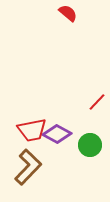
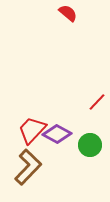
red trapezoid: rotated 144 degrees clockwise
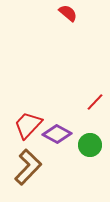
red line: moved 2 px left
red trapezoid: moved 4 px left, 5 px up
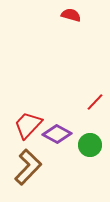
red semicircle: moved 3 px right, 2 px down; rotated 24 degrees counterclockwise
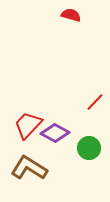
purple diamond: moved 2 px left, 1 px up
green circle: moved 1 px left, 3 px down
brown L-shape: moved 1 px right, 1 px down; rotated 102 degrees counterclockwise
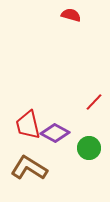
red line: moved 1 px left
red trapezoid: rotated 56 degrees counterclockwise
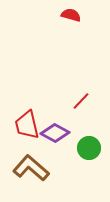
red line: moved 13 px left, 1 px up
red trapezoid: moved 1 px left
brown L-shape: moved 2 px right; rotated 9 degrees clockwise
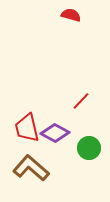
red trapezoid: moved 3 px down
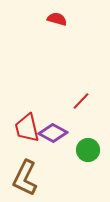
red semicircle: moved 14 px left, 4 px down
purple diamond: moved 2 px left
green circle: moved 1 px left, 2 px down
brown L-shape: moved 6 px left, 10 px down; rotated 105 degrees counterclockwise
